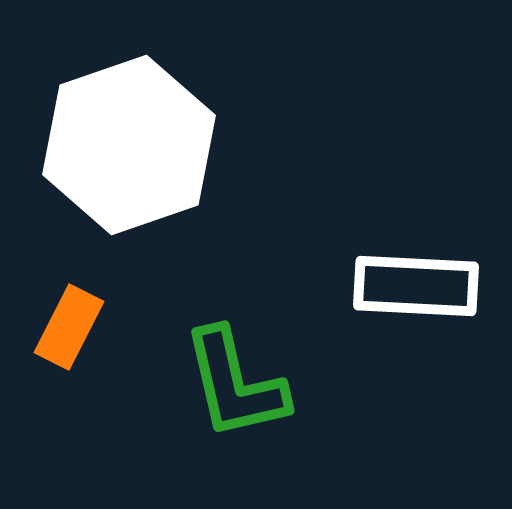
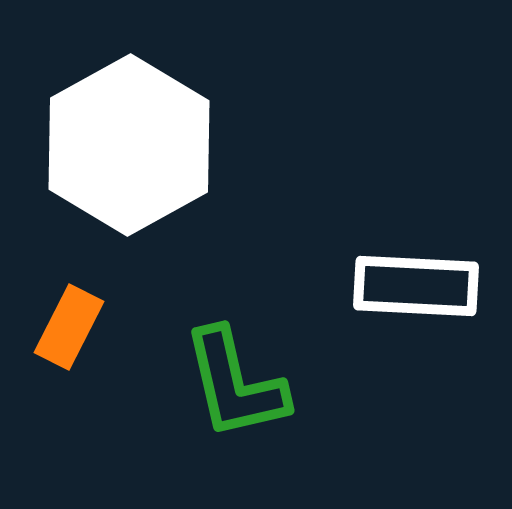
white hexagon: rotated 10 degrees counterclockwise
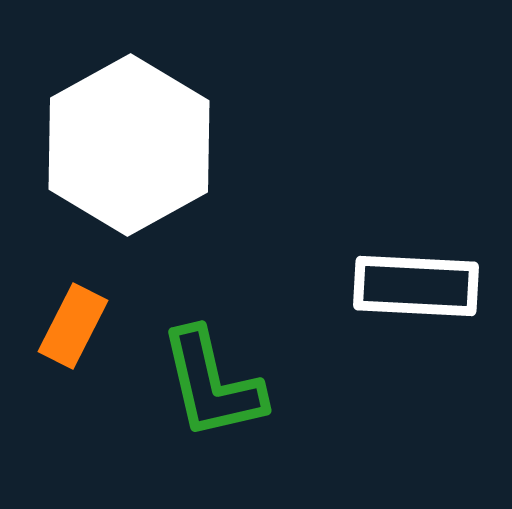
orange rectangle: moved 4 px right, 1 px up
green L-shape: moved 23 px left
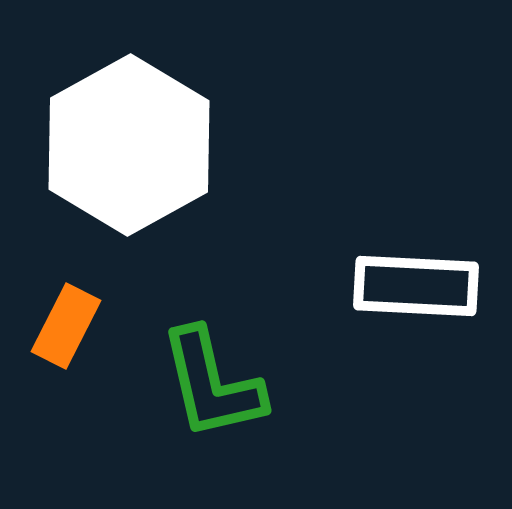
orange rectangle: moved 7 px left
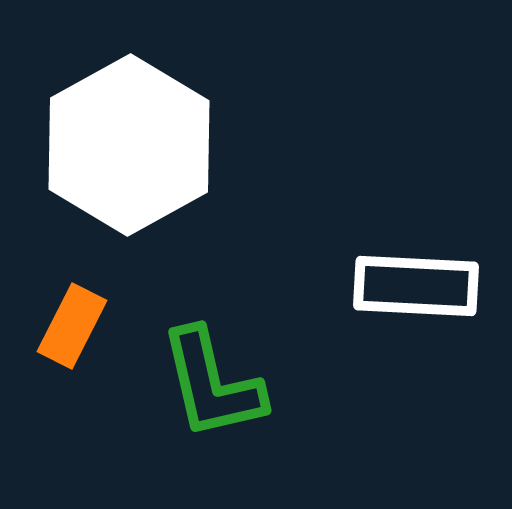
orange rectangle: moved 6 px right
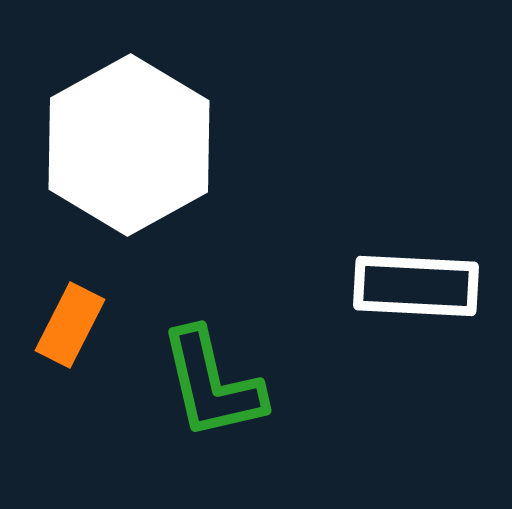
orange rectangle: moved 2 px left, 1 px up
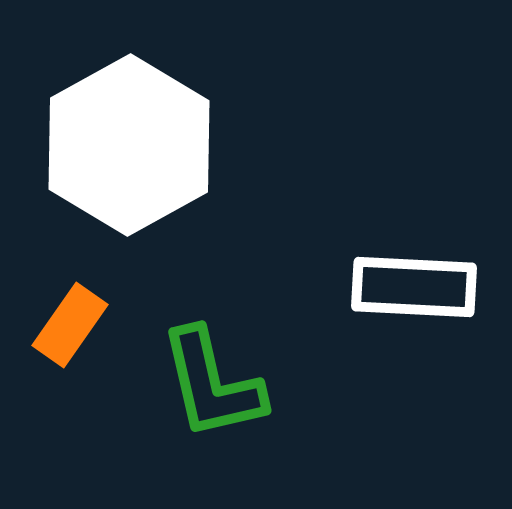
white rectangle: moved 2 px left, 1 px down
orange rectangle: rotated 8 degrees clockwise
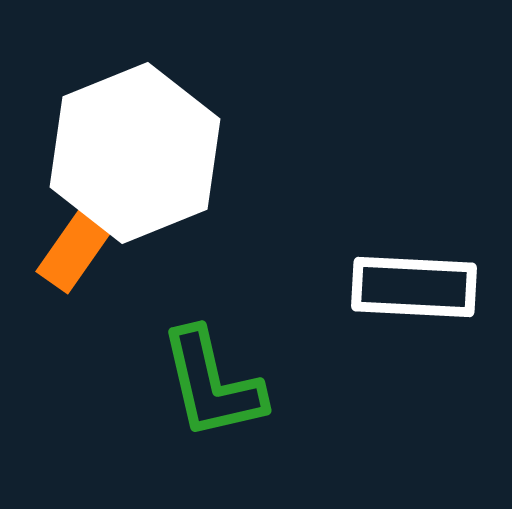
white hexagon: moved 6 px right, 8 px down; rotated 7 degrees clockwise
orange rectangle: moved 4 px right, 74 px up
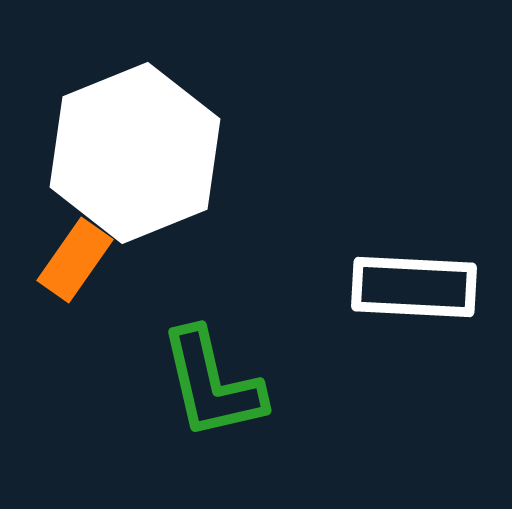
orange rectangle: moved 1 px right, 9 px down
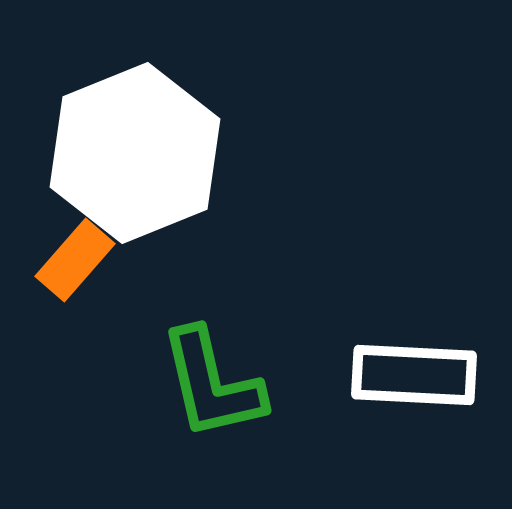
orange rectangle: rotated 6 degrees clockwise
white rectangle: moved 88 px down
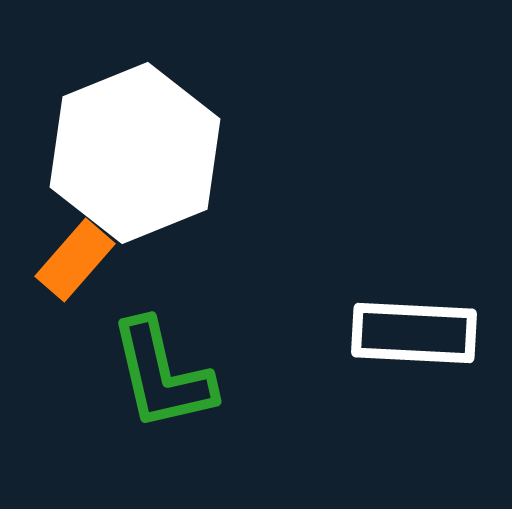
white rectangle: moved 42 px up
green L-shape: moved 50 px left, 9 px up
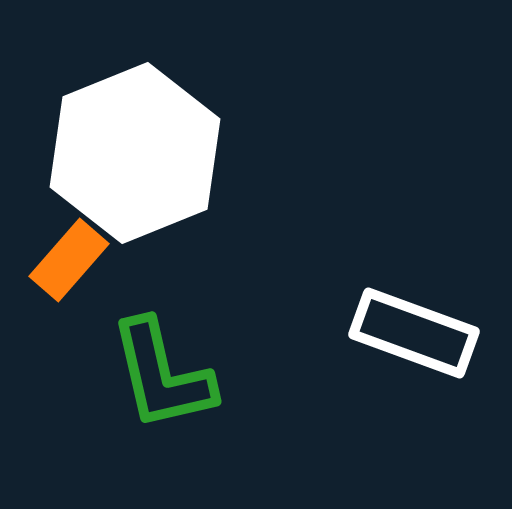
orange rectangle: moved 6 px left
white rectangle: rotated 17 degrees clockwise
